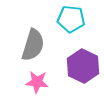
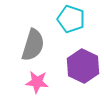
cyan pentagon: rotated 12 degrees clockwise
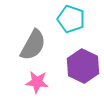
gray semicircle: rotated 12 degrees clockwise
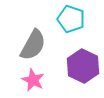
pink star: moved 4 px left, 2 px up; rotated 20 degrees clockwise
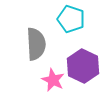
gray semicircle: moved 3 px right, 1 px up; rotated 32 degrees counterclockwise
pink star: moved 20 px right
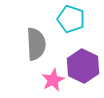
pink star: rotated 20 degrees clockwise
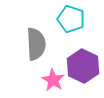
pink star: rotated 15 degrees counterclockwise
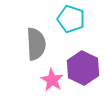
purple hexagon: moved 2 px down
pink star: moved 1 px left
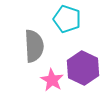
cyan pentagon: moved 4 px left
gray semicircle: moved 2 px left, 2 px down
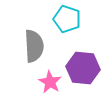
purple hexagon: rotated 20 degrees counterclockwise
pink star: moved 2 px left, 2 px down
